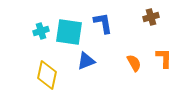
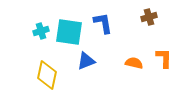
brown cross: moved 2 px left
orange semicircle: rotated 48 degrees counterclockwise
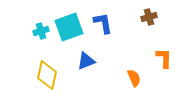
cyan square: moved 5 px up; rotated 28 degrees counterclockwise
orange semicircle: moved 15 px down; rotated 54 degrees clockwise
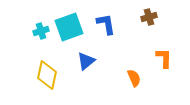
blue L-shape: moved 3 px right, 1 px down
blue triangle: rotated 18 degrees counterclockwise
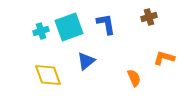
orange L-shape: rotated 75 degrees counterclockwise
yellow diamond: moved 1 px right; rotated 32 degrees counterclockwise
